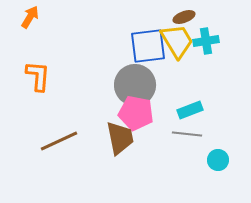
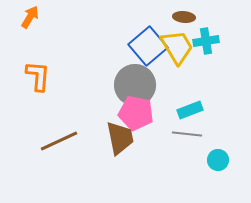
brown ellipse: rotated 25 degrees clockwise
yellow trapezoid: moved 6 px down
blue square: rotated 33 degrees counterclockwise
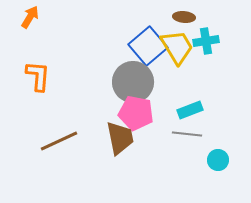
gray circle: moved 2 px left, 3 px up
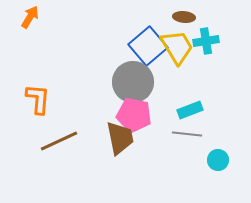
orange L-shape: moved 23 px down
pink pentagon: moved 2 px left, 2 px down
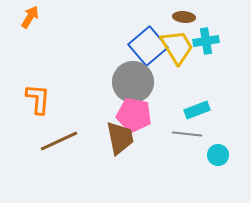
cyan rectangle: moved 7 px right
cyan circle: moved 5 px up
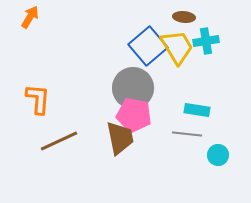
gray circle: moved 6 px down
cyan rectangle: rotated 30 degrees clockwise
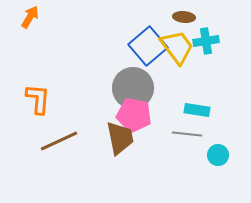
yellow trapezoid: rotated 6 degrees counterclockwise
